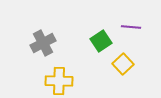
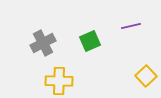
purple line: moved 1 px up; rotated 18 degrees counterclockwise
green square: moved 11 px left; rotated 10 degrees clockwise
yellow square: moved 23 px right, 12 px down
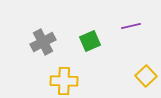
gray cross: moved 1 px up
yellow cross: moved 5 px right
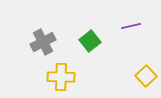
green square: rotated 15 degrees counterclockwise
yellow cross: moved 3 px left, 4 px up
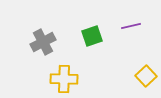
green square: moved 2 px right, 5 px up; rotated 20 degrees clockwise
yellow cross: moved 3 px right, 2 px down
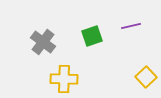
gray cross: rotated 25 degrees counterclockwise
yellow square: moved 1 px down
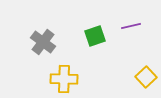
green square: moved 3 px right
